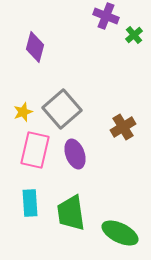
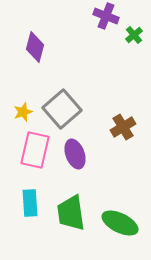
green ellipse: moved 10 px up
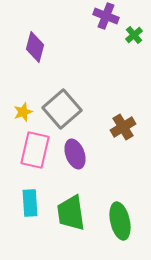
green ellipse: moved 2 px up; rotated 51 degrees clockwise
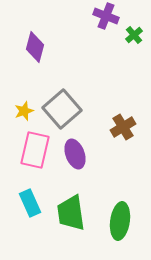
yellow star: moved 1 px right, 1 px up
cyan rectangle: rotated 20 degrees counterclockwise
green ellipse: rotated 21 degrees clockwise
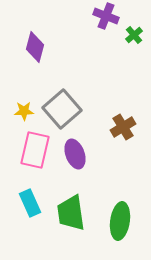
yellow star: rotated 18 degrees clockwise
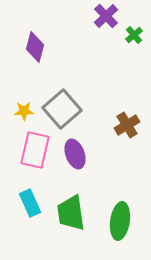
purple cross: rotated 25 degrees clockwise
brown cross: moved 4 px right, 2 px up
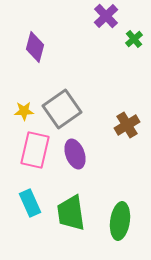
green cross: moved 4 px down
gray square: rotated 6 degrees clockwise
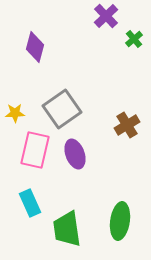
yellow star: moved 9 px left, 2 px down
green trapezoid: moved 4 px left, 16 px down
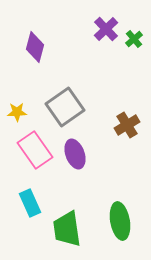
purple cross: moved 13 px down
gray square: moved 3 px right, 2 px up
yellow star: moved 2 px right, 1 px up
pink rectangle: rotated 48 degrees counterclockwise
green ellipse: rotated 18 degrees counterclockwise
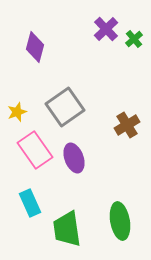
yellow star: rotated 18 degrees counterclockwise
purple ellipse: moved 1 px left, 4 px down
